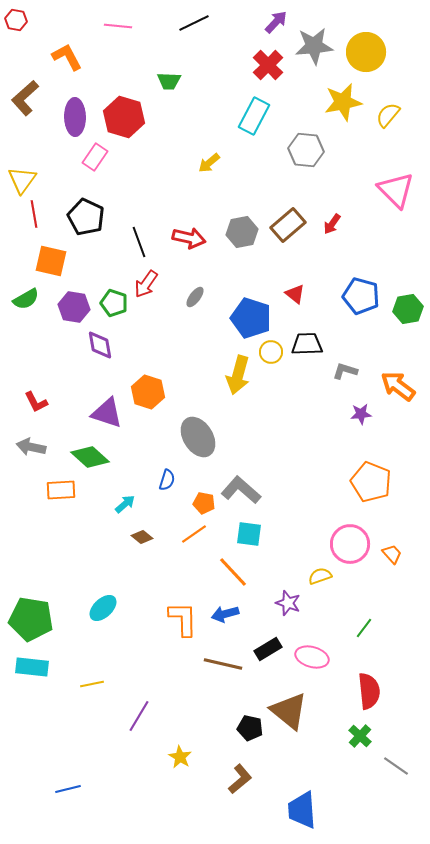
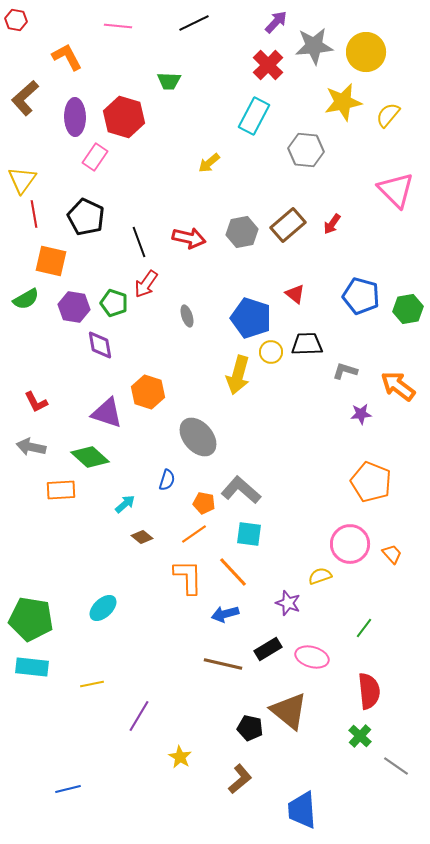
gray ellipse at (195, 297): moved 8 px left, 19 px down; rotated 55 degrees counterclockwise
gray ellipse at (198, 437): rotated 9 degrees counterclockwise
orange L-shape at (183, 619): moved 5 px right, 42 px up
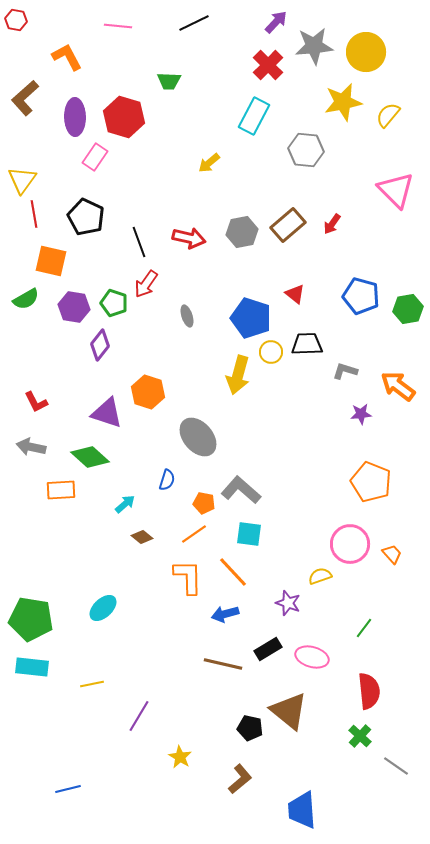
purple diamond at (100, 345): rotated 48 degrees clockwise
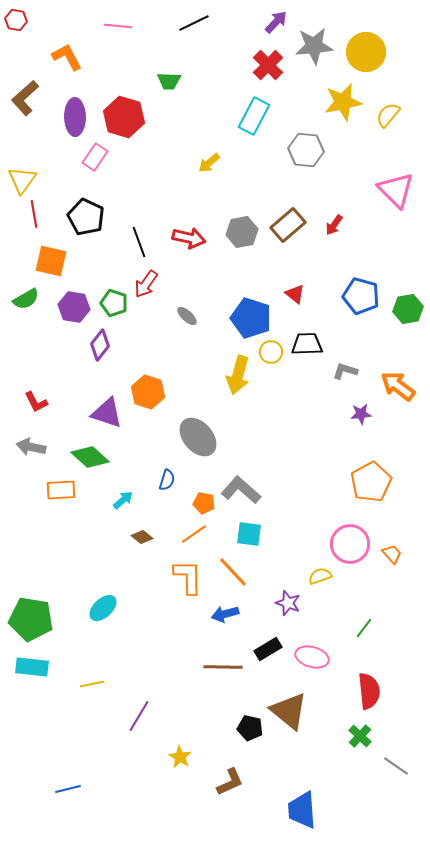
red arrow at (332, 224): moved 2 px right, 1 px down
gray ellipse at (187, 316): rotated 30 degrees counterclockwise
orange pentagon at (371, 482): rotated 21 degrees clockwise
cyan arrow at (125, 504): moved 2 px left, 4 px up
brown line at (223, 664): moved 3 px down; rotated 12 degrees counterclockwise
brown L-shape at (240, 779): moved 10 px left, 3 px down; rotated 16 degrees clockwise
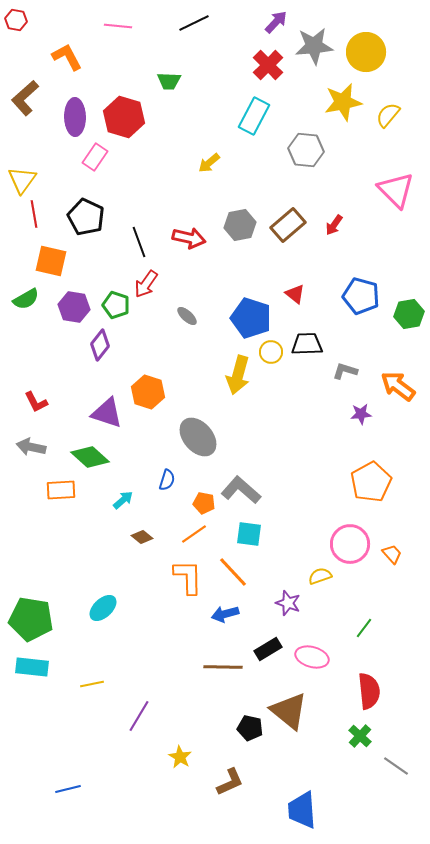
gray hexagon at (242, 232): moved 2 px left, 7 px up
green pentagon at (114, 303): moved 2 px right, 2 px down
green hexagon at (408, 309): moved 1 px right, 5 px down
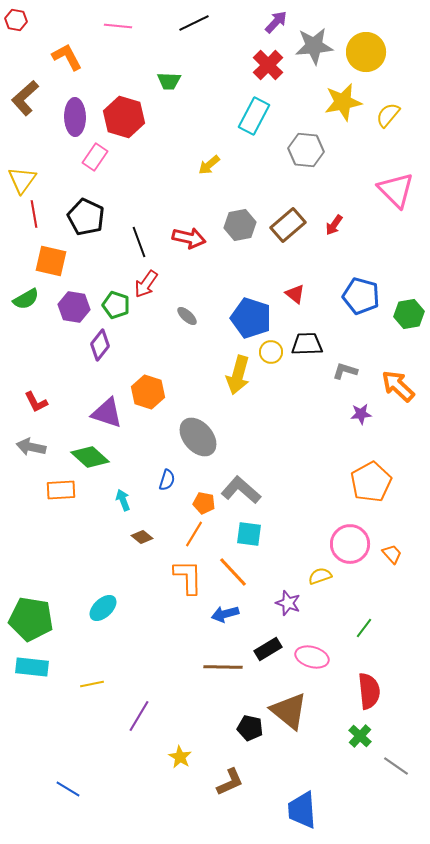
yellow arrow at (209, 163): moved 2 px down
orange arrow at (398, 386): rotated 6 degrees clockwise
cyan arrow at (123, 500): rotated 70 degrees counterclockwise
orange line at (194, 534): rotated 24 degrees counterclockwise
blue line at (68, 789): rotated 45 degrees clockwise
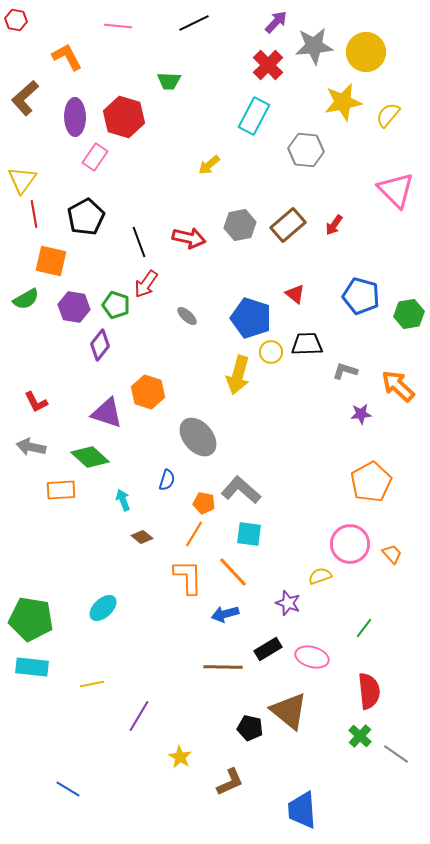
black pentagon at (86, 217): rotated 18 degrees clockwise
gray line at (396, 766): moved 12 px up
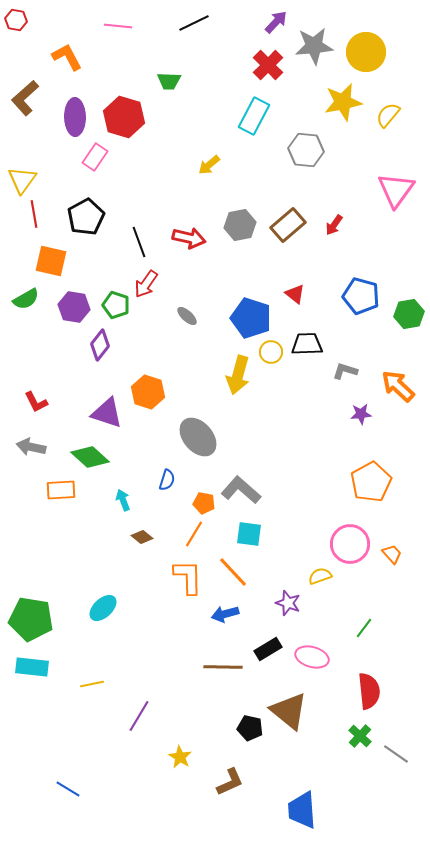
pink triangle at (396, 190): rotated 21 degrees clockwise
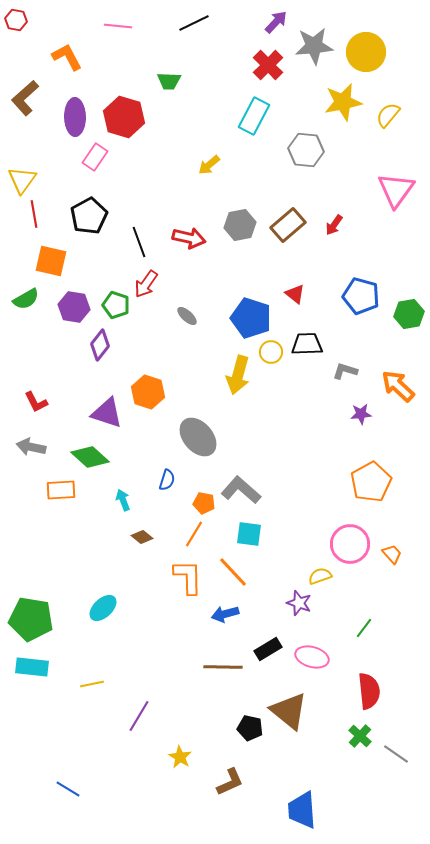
black pentagon at (86, 217): moved 3 px right, 1 px up
purple star at (288, 603): moved 11 px right
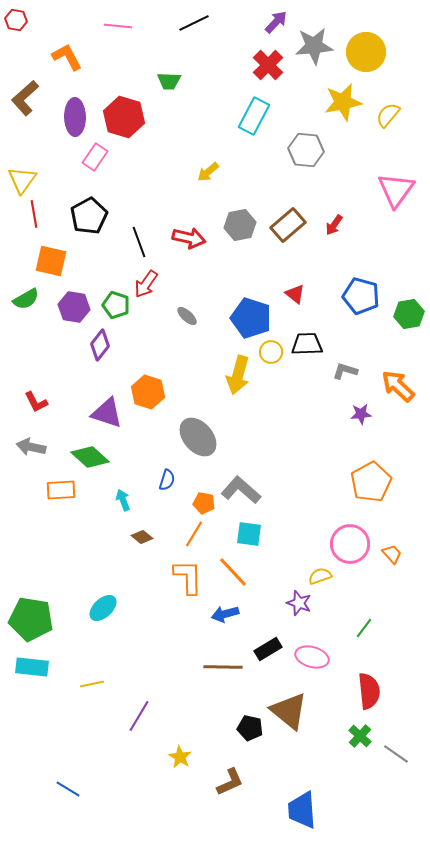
yellow arrow at (209, 165): moved 1 px left, 7 px down
